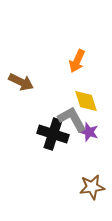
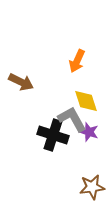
black cross: moved 1 px down
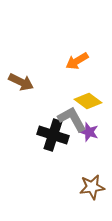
orange arrow: rotated 35 degrees clockwise
yellow diamond: moved 2 px right; rotated 36 degrees counterclockwise
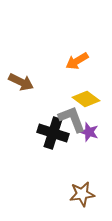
yellow diamond: moved 2 px left, 2 px up
gray L-shape: rotated 8 degrees clockwise
black cross: moved 2 px up
brown star: moved 10 px left, 7 px down
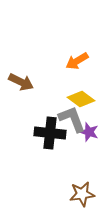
yellow diamond: moved 5 px left
black cross: moved 3 px left; rotated 12 degrees counterclockwise
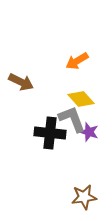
yellow diamond: rotated 12 degrees clockwise
brown star: moved 2 px right, 3 px down
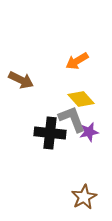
brown arrow: moved 2 px up
purple star: rotated 30 degrees counterclockwise
brown star: rotated 20 degrees counterclockwise
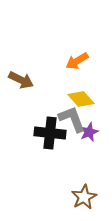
purple star: rotated 12 degrees counterclockwise
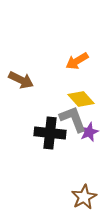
gray L-shape: moved 1 px right
